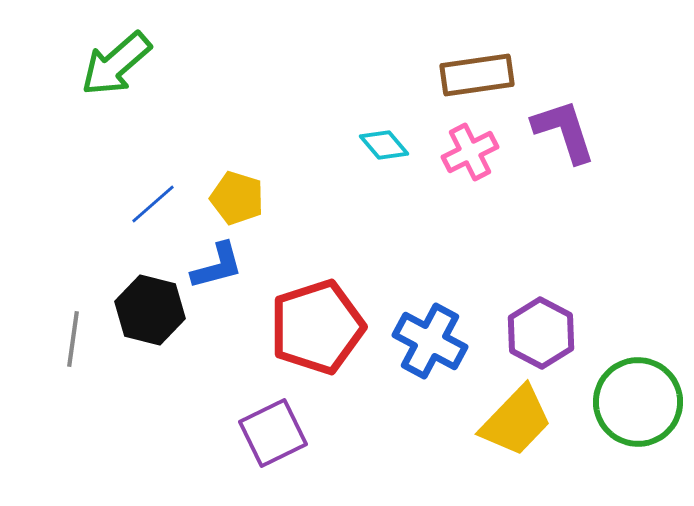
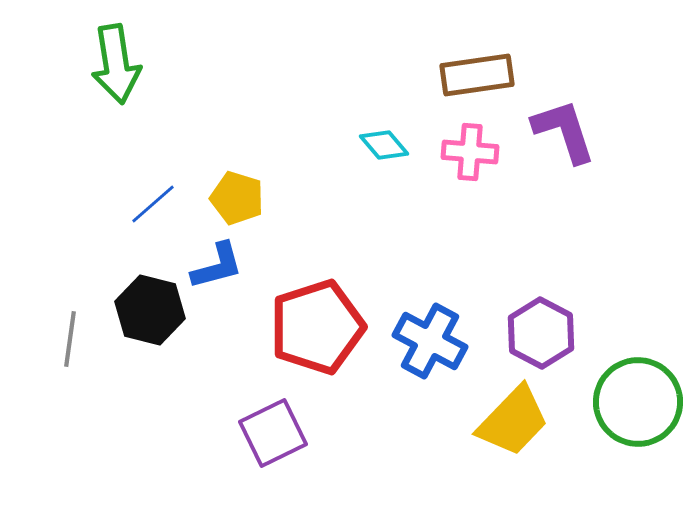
green arrow: rotated 58 degrees counterclockwise
pink cross: rotated 32 degrees clockwise
gray line: moved 3 px left
yellow trapezoid: moved 3 px left
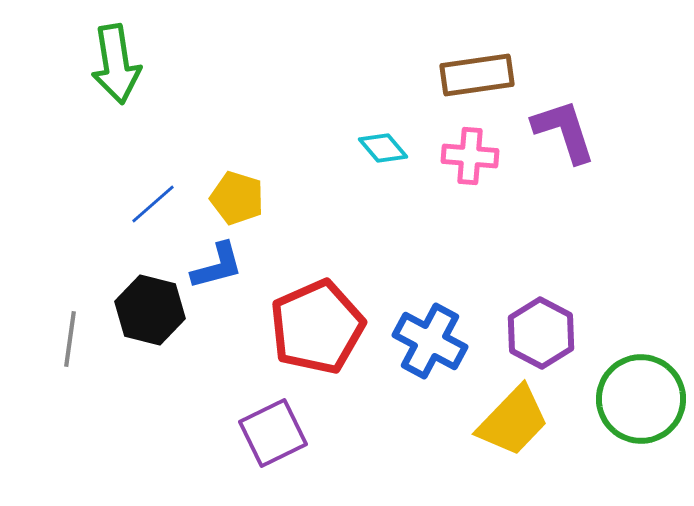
cyan diamond: moved 1 px left, 3 px down
pink cross: moved 4 px down
red pentagon: rotated 6 degrees counterclockwise
green circle: moved 3 px right, 3 px up
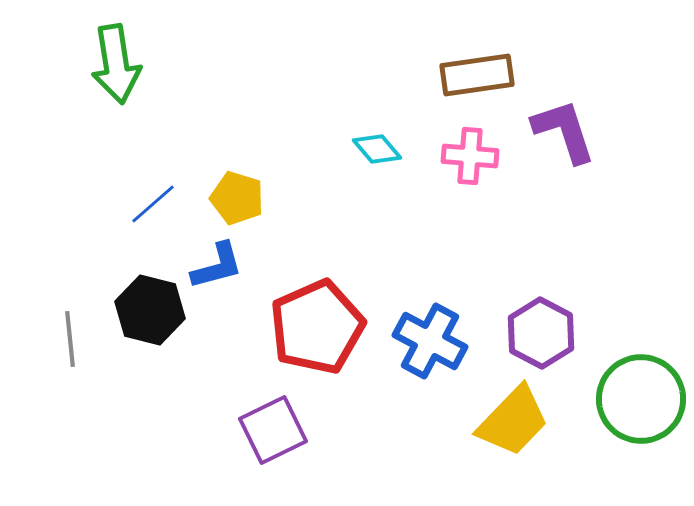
cyan diamond: moved 6 px left, 1 px down
gray line: rotated 14 degrees counterclockwise
purple square: moved 3 px up
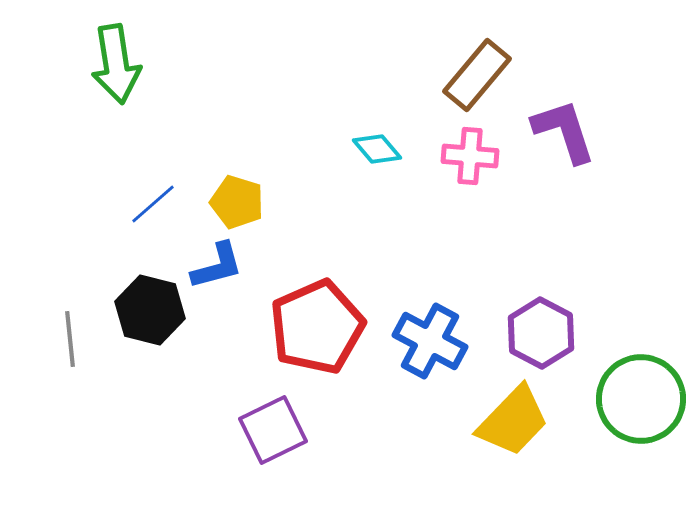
brown rectangle: rotated 42 degrees counterclockwise
yellow pentagon: moved 4 px down
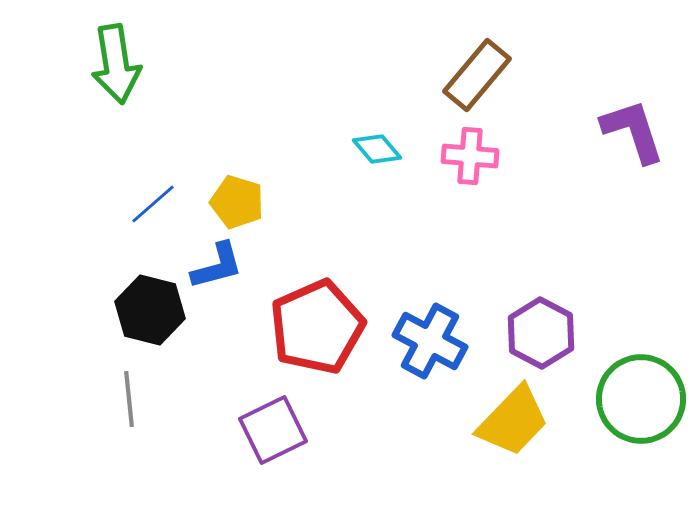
purple L-shape: moved 69 px right
gray line: moved 59 px right, 60 px down
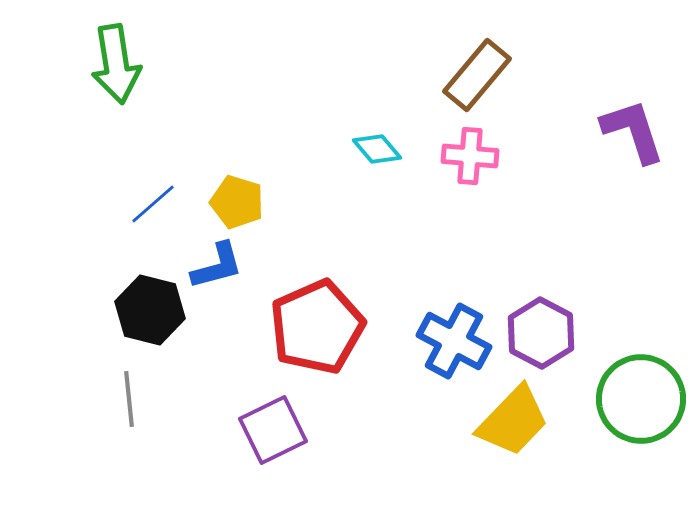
blue cross: moved 24 px right
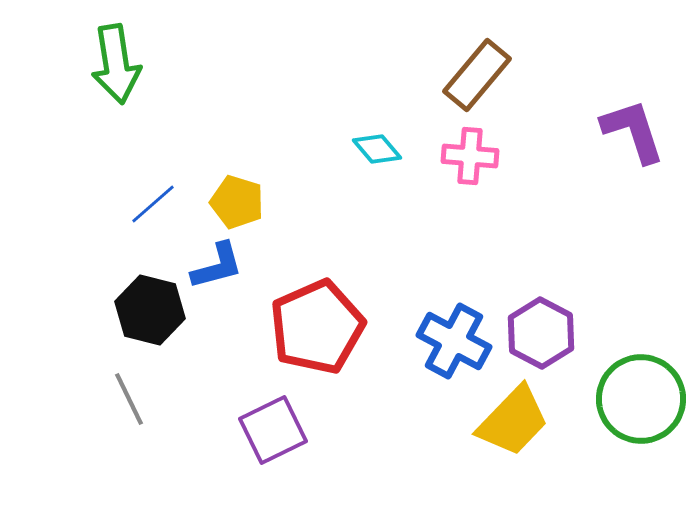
gray line: rotated 20 degrees counterclockwise
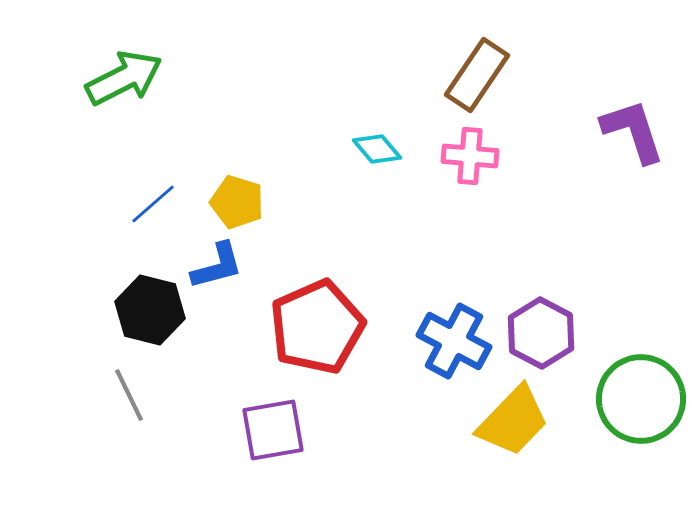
green arrow: moved 8 px right, 14 px down; rotated 108 degrees counterclockwise
brown rectangle: rotated 6 degrees counterclockwise
gray line: moved 4 px up
purple square: rotated 16 degrees clockwise
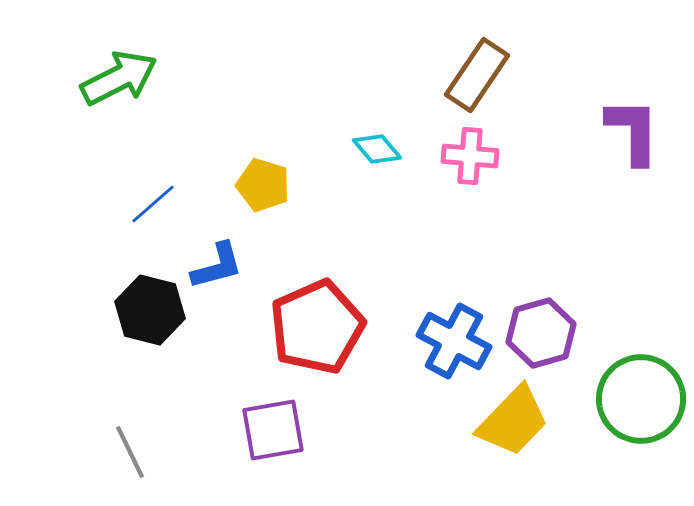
green arrow: moved 5 px left
purple L-shape: rotated 18 degrees clockwise
yellow pentagon: moved 26 px right, 17 px up
purple hexagon: rotated 16 degrees clockwise
gray line: moved 1 px right, 57 px down
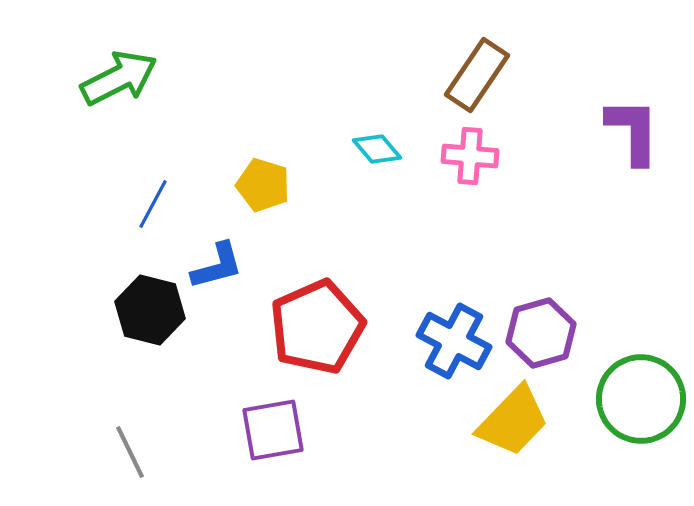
blue line: rotated 21 degrees counterclockwise
